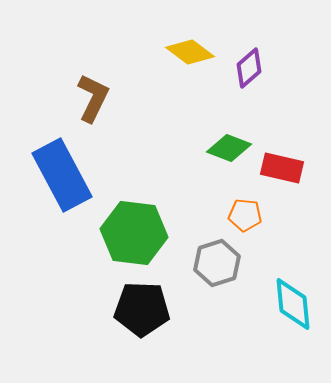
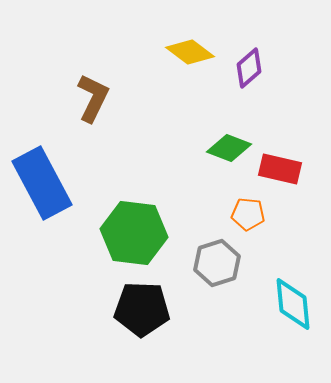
red rectangle: moved 2 px left, 1 px down
blue rectangle: moved 20 px left, 8 px down
orange pentagon: moved 3 px right, 1 px up
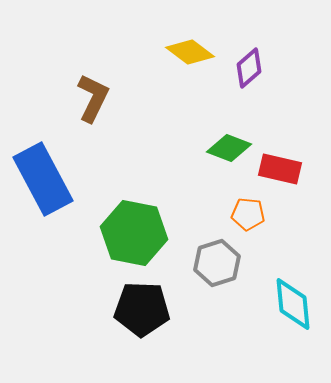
blue rectangle: moved 1 px right, 4 px up
green hexagon: rotated 4 degrees clockwise
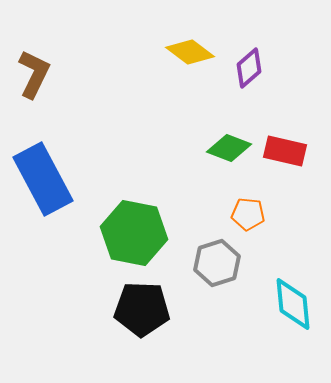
brown L-shape: moved 59 px left, 24 px up
red rectangle: moved 5 px right, 18 px up
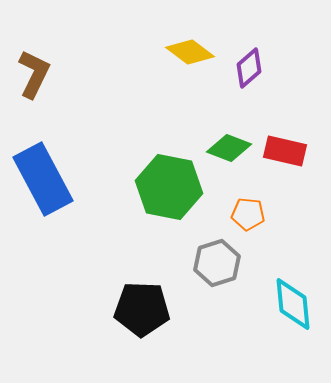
green hexagon: moved 35 px right, 46 px up
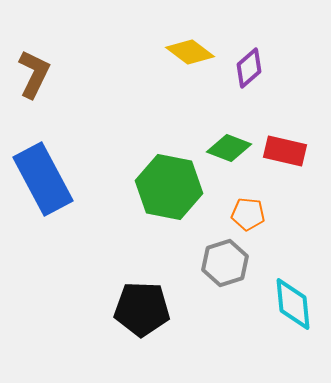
gray hexagon: moved 8 px right
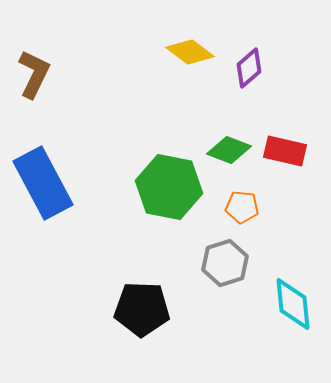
green diamond: moved 2 px down
blue rectangle: moved 4 px down
orange pentagon: moved 6 px left, 7 px up
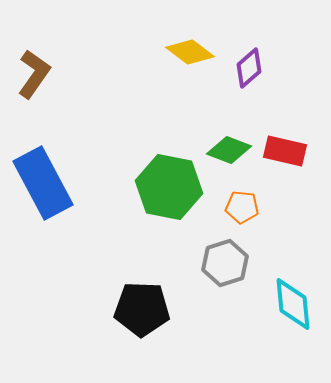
brown L-shape: rotated 9 degrees clockwise
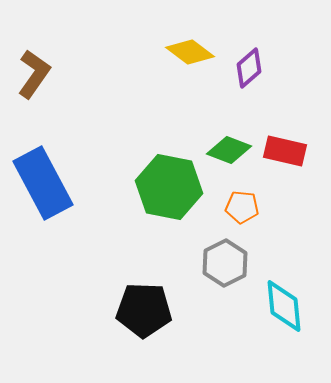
gray hexagon: rotated 9 degrees counterclockwise
cyan diamond: moved 9 px left, 2 px down
black pentagon: moved 2 px right, 1 px down
